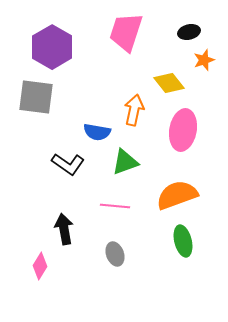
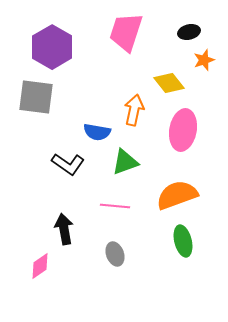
pink diamond: rotated 24 degrees clockwise
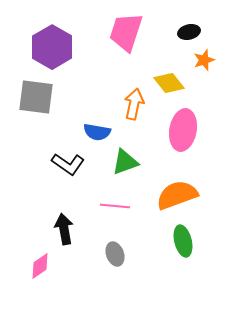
orange arrow: moved 6 px up
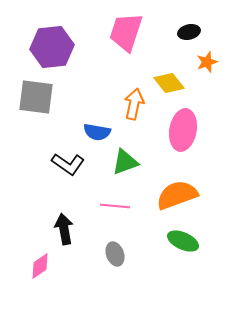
purple hexagon: rotated 24 degrees clockwise
orange star: moved 3 px right, 2 px down
green ellipse: rotated 52 degrees counterclockwise
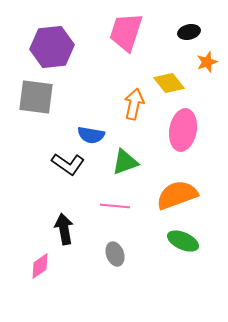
blue semicircle: moved 6 px left, 3 px down
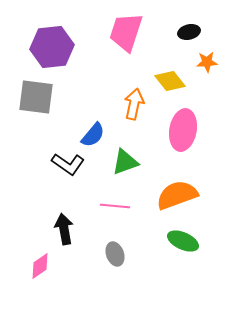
orange star: rotated 15 degrees clockwise
yellow diamond: moved 1 px right, 2 px up
blue semicircle: moved 2 px right; rotated 60 degrees counterclockwise
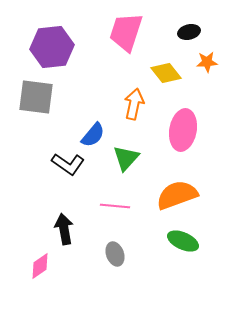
yellow diamond: moved 4 px left, 8 px up
green triangle: moved 1 px right, 4 px up; rotated 28 degrees counterclockwise
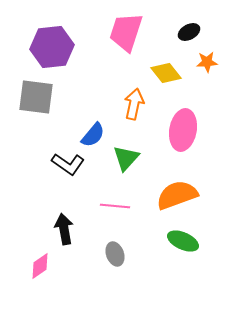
black ellipse: rotated 15 degrees counterclockwise
